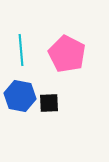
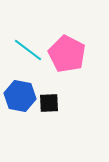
cyan line: moved 7 px right; rotated 48 degrees counterclockwise
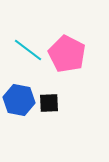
blue hexagon: moved 1 px left, 4 px down
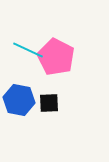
cyan line: rotated 12 degrees counterclockwise
pink pentagon: moved 11 px left, 3 px down
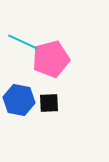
cyan line: moved 5 px left, 8 px up
pink pentagon: moved 5 px left, 2 px down; rotated 30 degrees clockwise
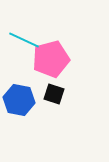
cyan line: moved 1 px right, 2 px up
black square: moved 5 px right, 9 px up; rotated 20 degrees clockwise
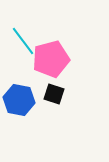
cyan line: moved 1 px left, 1 px down; rotated 28 degrees clockwise
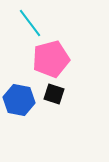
cyan line: moved 7 px right, 18 px up
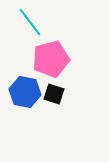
cyan line: moved 1 px up
blue hexagon: moved 6 px right, 8 px up
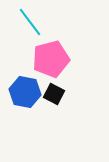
black square: rotated 10 degrees clockwise
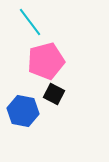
pink pentagon: moved 5 px left, 2 px down
blue hexagon: moved 2 px left, 19 px down
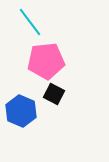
pink pentagon: rotated 9 degrees clockwise
blue hexagon: moved 2 px left; rotated 12 degrees clockwise
